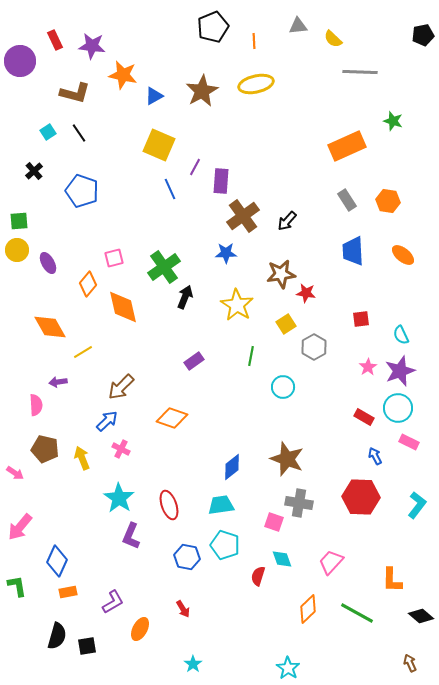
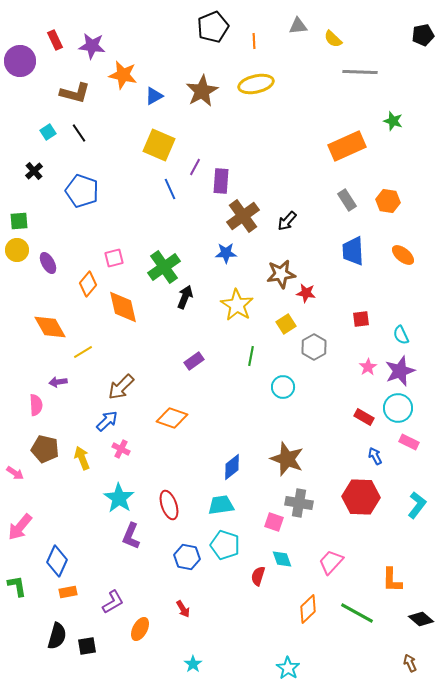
black diamond at (421, 616): moved 3 px down
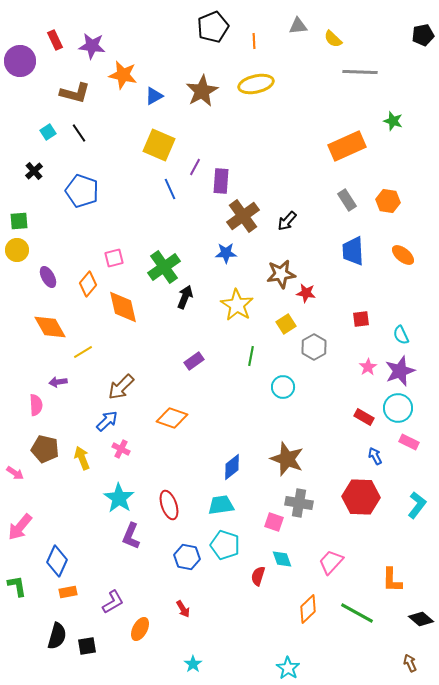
purple ellipse at (48, 263): moved 14 px down
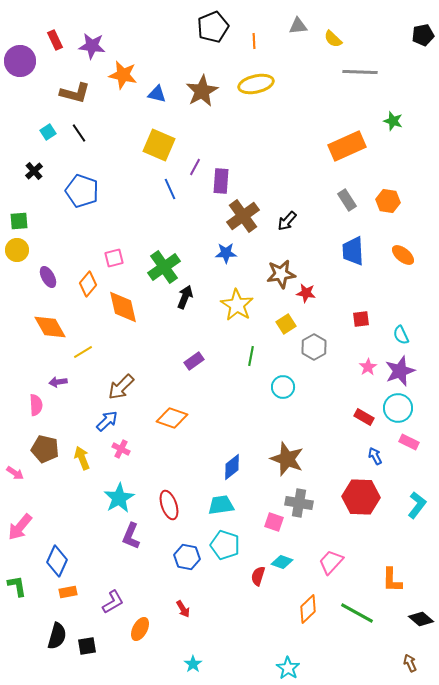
blue triangle at (154, 96): moved 3 px right, 2 px up; rotated 42 degrees clockwise
cyan star at (119, 498): rotated 8 degrees clockwise
cyan diamond at (282, 559): moved 3 px down; rotated 50 degrees counterclockwise
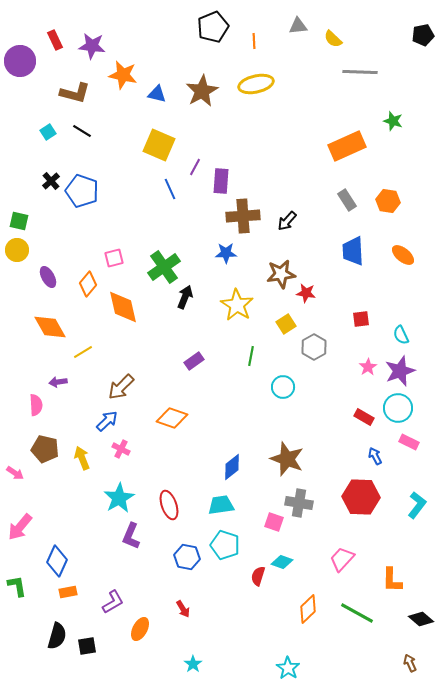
black line at (79, 133): moved 3 px right, 2 px up; rotated 24 degrees counterclockwise
black cross at (34, 171): moved 17 px right, 10 px down
brown cross at (243, 216): rotated 32 degrees clockwise
green square at (19, 221): rotated 18 degrees clockwise
pink trapezoid at (331, 562): moved 11 px right, 3 px up
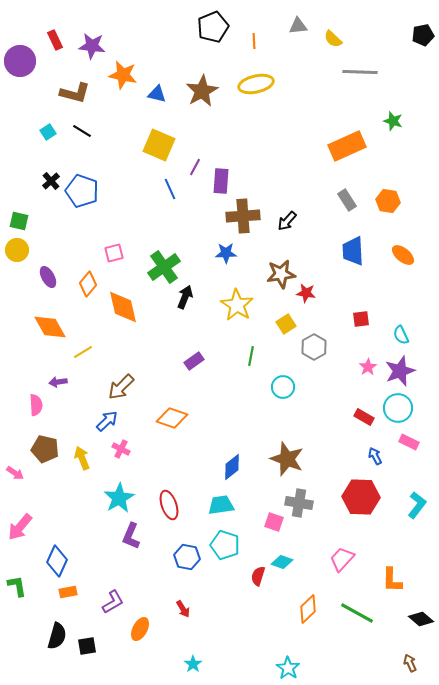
pink square at (114, 258): moved 5 px up
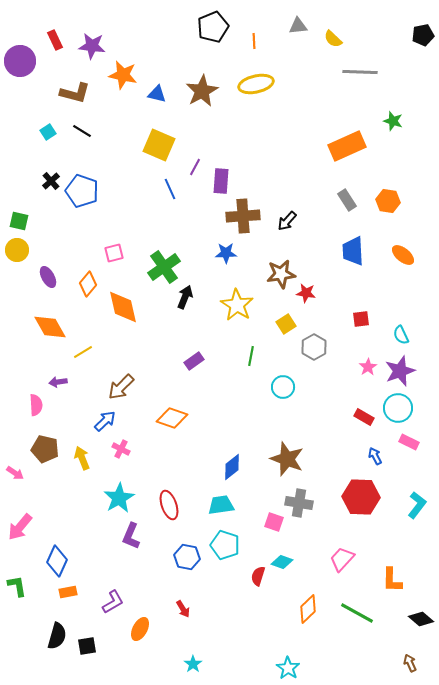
blue arrow at (107, 421): moved 2 px left
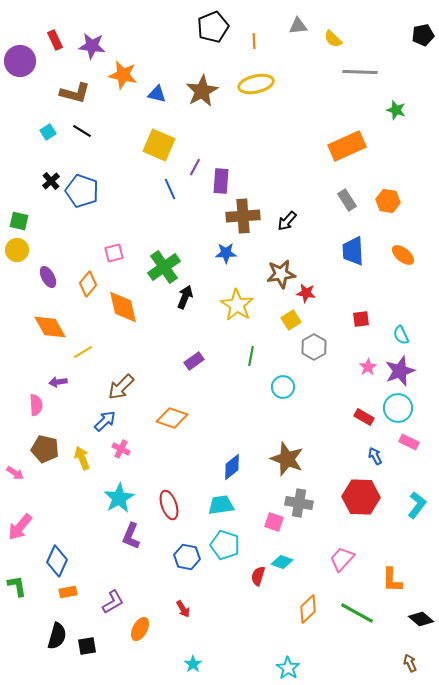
green star at (393, 121): moved 3 px right, 11 px up
yellow square at (286, 324): moved 5 px right, 4 px up
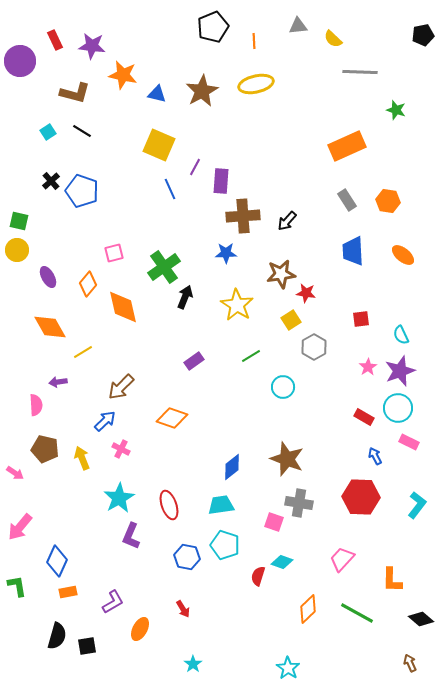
green line at (251, 356): rotated 48 degrees clockwise
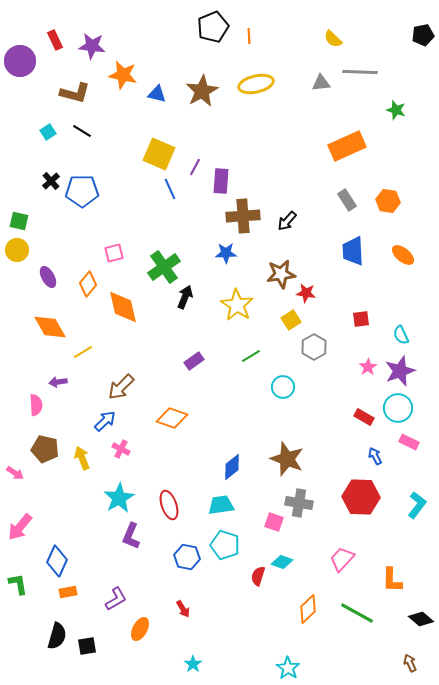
gray triangle at (298, 26): moved 23 px right, 57 px down
orange line at (254, 41): moved 5 px left, 5 px up
yellow square at (159, 145): moved 9 px down
blue pentagon at (82, 191): rotated 20 degrees counterclockwise
green L-shape at (17, 586): moved 1 px right, 2 px up
purple L-shape at (113, 602): moved 3 px right, 3 px up
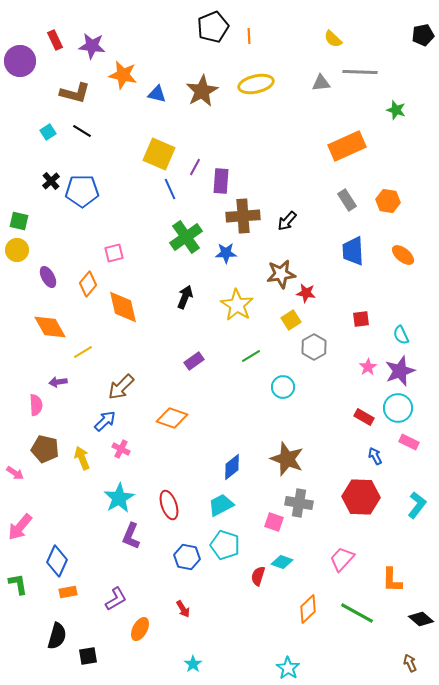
green cross at (164, 267): moved 22 px right, 30 px up
cyan trapezoid at (221, 505): rotated 20 degrees counterclockwise
black square at (87, 646): moved 1 px right, 10 px down
